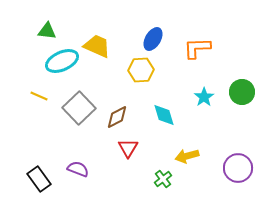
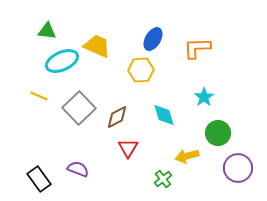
green circle: moved 24 px left, 41 px down
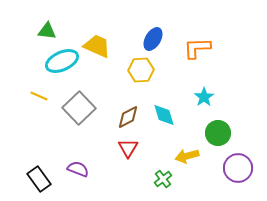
brown diamond: moved 11 px right
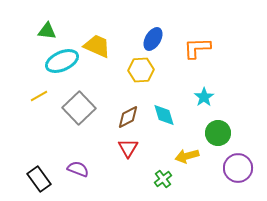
yellow line: rotated 54 degrees counterclockwise
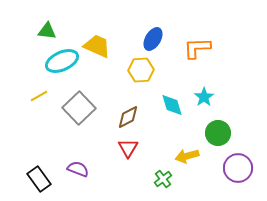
cyan diamond: moved 8 px right, 10 px up
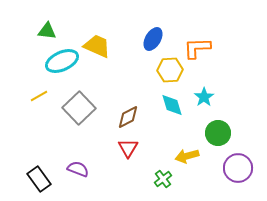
yellow hexagon: moved 29 px right
